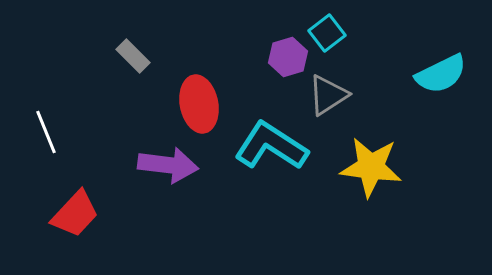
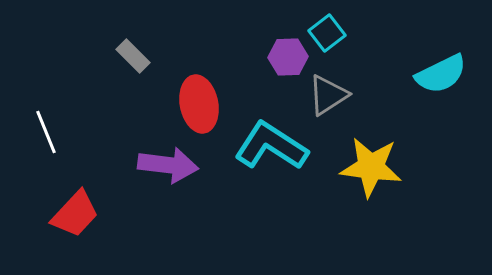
purple hexagon: rotated 15 degrees clockwise
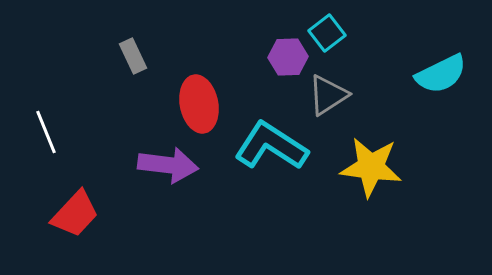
gray rectangle: rotated 20 degrees clockwise
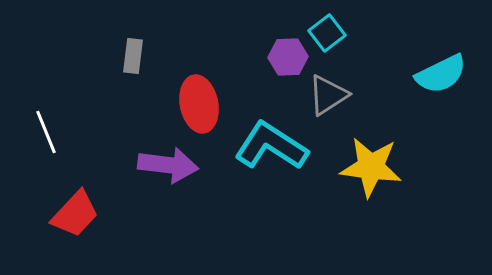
gray rectangle: rotated 32 degrees clockwise
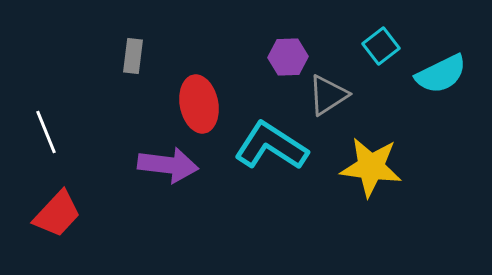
cyan square: moved 54 px right, 13 px down
red trapezoid: moved 18 px left
